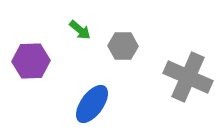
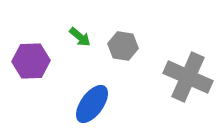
green arrow: moved 7 px down
gray hexagon: rotated 8 degrees clockwise
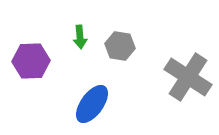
green arrow: rotated 45 degrees clockwise
gray hexagon: moved 3 px left
gray cross: rotated 9 degrees clockwise
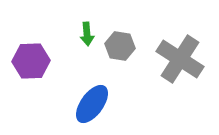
green arrow: moved 7 px right, 3 px up
gray cross: moved 8 px left, 18 px up
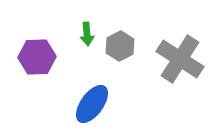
gray hexagon: rotated 24 degrees clockwise
purple hexagon: moved 6 px right, 4 px up
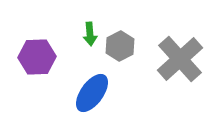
green arrow: moved 3 px right
gray cross: rotated 15 degrees clockwise
blue ellipse: moved 11 px up
